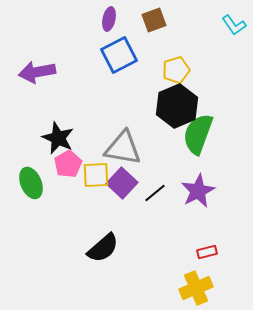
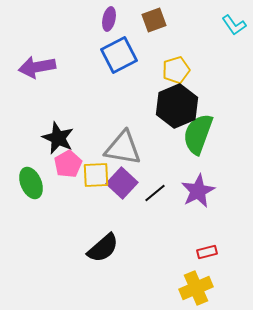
purple arrow: moved 5 px up
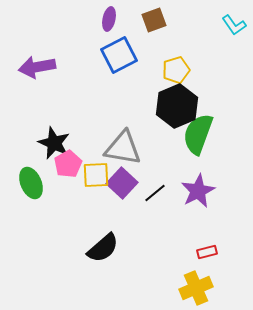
black star: moved 4 px left, 5 px down
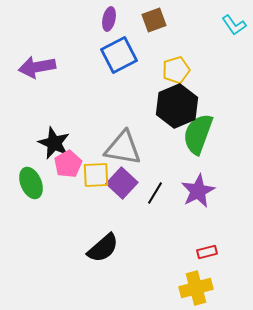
black line: rotated 20 degrees counterclockwise
yellow cross: rotated 8 degrees clockwise
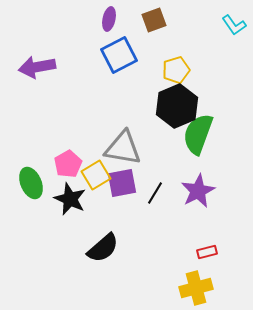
black star: moved 16 px right, 56 px down
yellow square: rotated 28 degrees counterclockwise
purple square: rotated 36 degrees clockwise
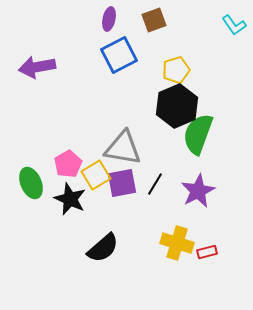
black line: moved 9 px up
yellow cross: moved 19 px left, 45 px up; rotated 32 degrees clockwise
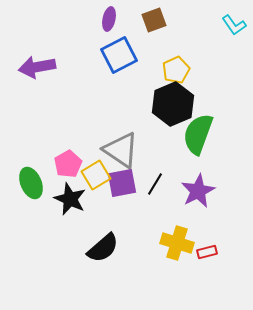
yellow pentagon: rotated 8 degrees counterclockwise
black hexagon: moved 4 px left, 2 px up
gray triangle: moved 2 px left, 2 px down; rotated 24 degrees clockwise
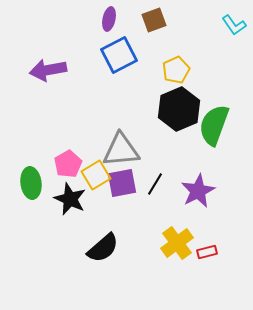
purple arrow: moved 11 px right, 3 px down
black hexagon: moved 6 px right, 5 px down
green semicircle: moved 16 px right, 9 px up
gray triangle: rotated 39 degrees counterclockwise
green ellipse: rotated 16 degrees clockwise
yellow cross: rotated 36 degrees clockwise
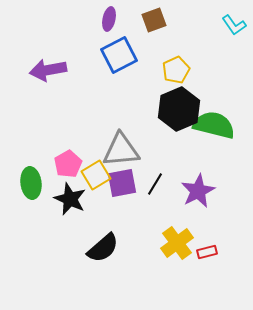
green semicircle: rotated 84 degrees clockwise
